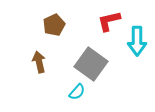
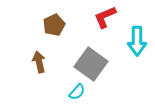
red L-shape: moved 4 px left, 4 px up; rotated 10 degrees counterclockwise
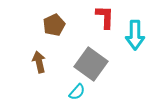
red L-shape: rotated 115 degrees clockwise
cyan arrow: moved 2 px left, 6 px up
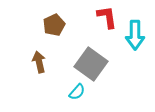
red L-shape: moved 2 px right; rotated 10 degrees counterclockwise
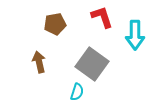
red L-shape: moved 5 px left; rotated 10 degrees counterclockwise
brown pentagon: moved 1 px right, 1 px up; rotated 15 degrees clockwise
gray square: moved 1 px right
cyan semicircle: rotated 24 degrees counterclockwise
